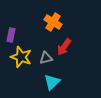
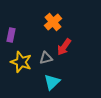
orange cross: rotated 18 degrees clockwise
yellow star: moved 5 px down
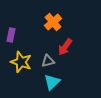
red arrow: moved 1 px right
gray triangle: moved 2 px right, 3 px down
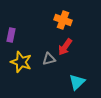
orange cross: moved 10 px right, 2 px up; rotated 30 degrees counterclockwise
gray triangle: moved 1 px right, 2 px up
cyan triangle: moved 25 px right
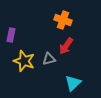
red arrow: moved 1 px right, 1 px up
yellow star: moved 3 px right, 1 px up
cyan triangle: moved 4 px left, 1 px down
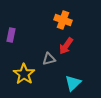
yellow star: moved 13 px down; rotated 15 degrees clockwise
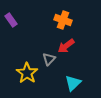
purple rectangle: moved 15 px up; rotated 48 degrees counterclockwise
red arrow: rotated 18 degrees clockwise
gray triangle: rotated 32 degrees counterclockwise
yellow star: moved 3 px right, 1 px up
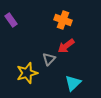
yellow star: rotated 20 degrees clockwise
